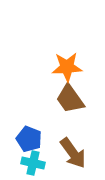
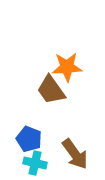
brown trapezoid: moved 19 px left, 9 px up
brown arrow: moved 2 px right, 1 px down
cyan cross: moved 2 px right
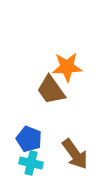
cyan cross: moved 4 px left
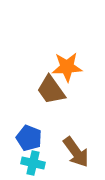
blue pentagon: moved 1 px up
brown arrow: moved 1 px right, 2 px up
cyan cross: moved 2 px right
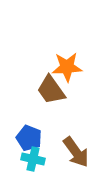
cyan cross: moved 4 px up
